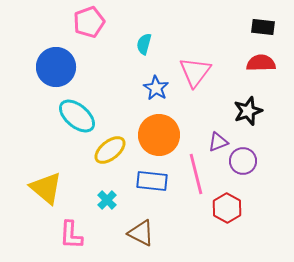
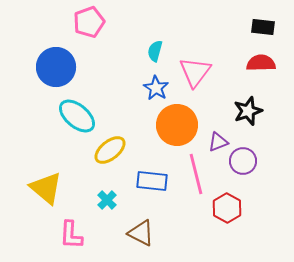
cyan semicircle: moved 11 px right, 7 px down
orange circle: moved 18 px right, 10 px up
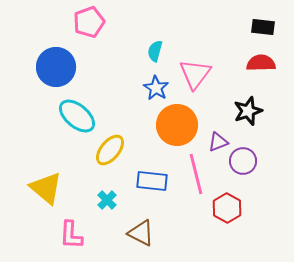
pink triangle: moved 2 px down
yellow ellipse: rotated 12 degrees counterclockwise
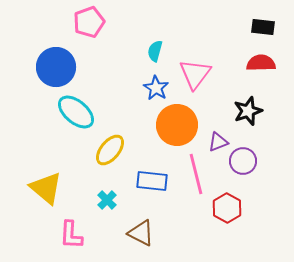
cyan ellipse: moved 1 px left, 4 px up
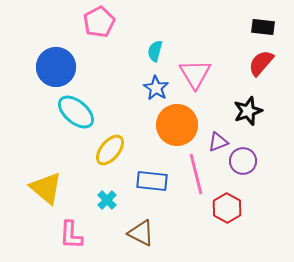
pink pentagon: moved 10 px right; rotated 8 degrees counterclockwise
red semicircle: rotated 48 degrees counterclockwise
pink triangle: rotated 8 degrees counterclockwise
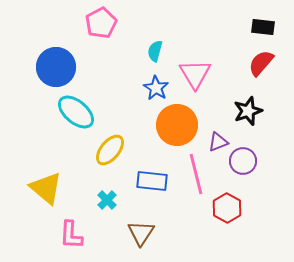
pink pentagon: moved 2 px right, 1 px down
brown triangle: rotated 36 degrees clockwise
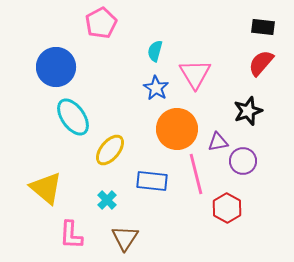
cyan ellipse: moved 3 px left, 5 px down; rotated 15 degrees clockwise
orange circle: moved 4 px down
purple triangle: rotated 10 degrees clockwise
brown triangle: moved 16 px left, 5 px down
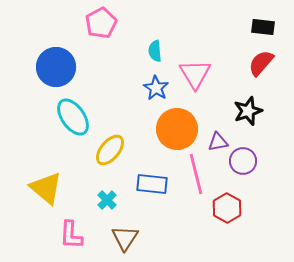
cyan semicircle: rotated 20 degrees counterclockwise
blue rectangle: moved 3 px down
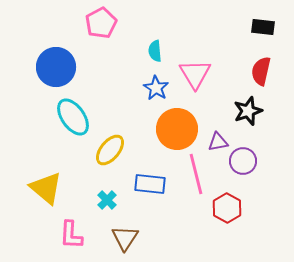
red semicircle: moved 8 px down; rotated 28 degrees counterclockwise
blue rectangle: moved 2 px left
